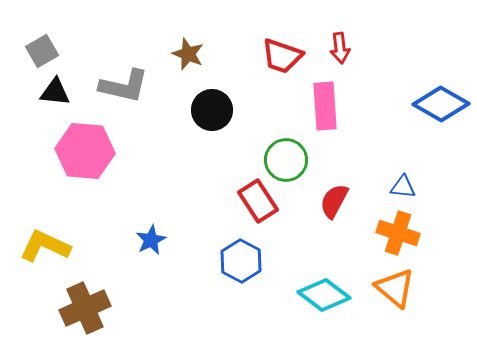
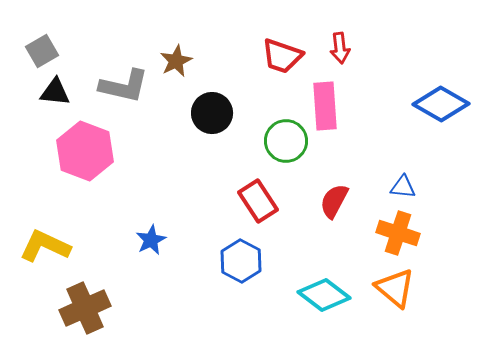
brown star: moved 12 px left, 7 px down; rotated 24 degrees clockwise
black circle: moved 3 px down
pink hexagon: rotated 16 degrees clockwise
green circle: moved 19 px up
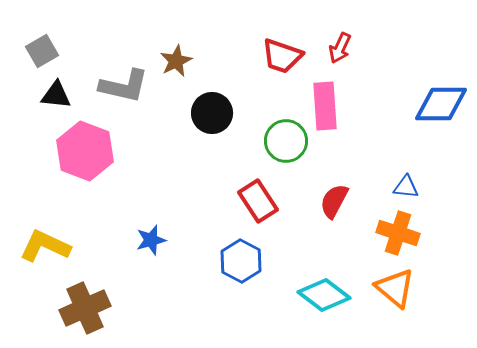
red arrow: rotated 32 degrees clockwise
black triangle: moved 1 px right, 3 px down
blue diamond: rotated 30 degrees counterclockwise
blue triangle: moved 3 px right
blue star: rotated 12 degrees clockwise
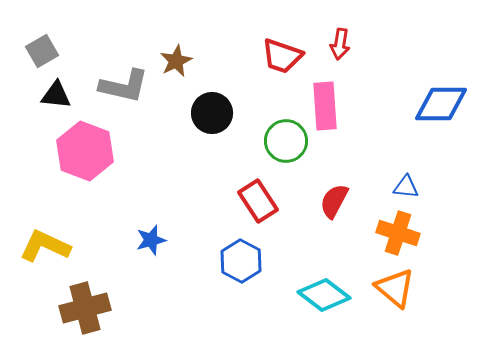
red arrow: moved 4 px up; rotated 16 degrees counterclockwise
brown cross: rotated 9 degrees clockwise
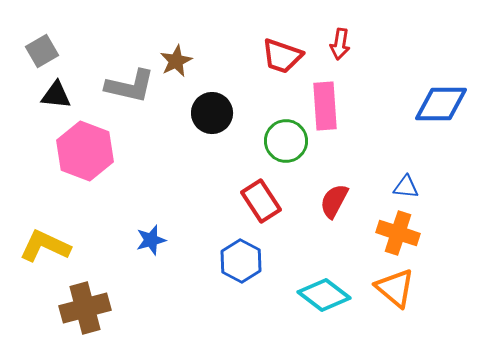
gray L-shape: moved 6 px right
red rectangle: moved 3 px right
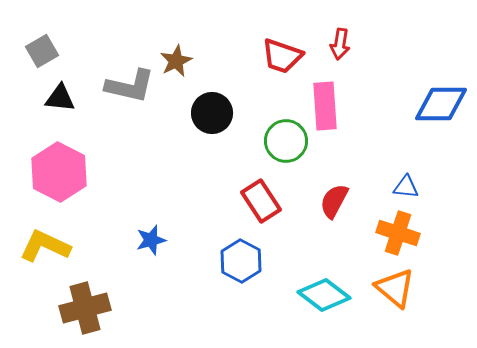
black triangle: moved 4 px right, 3 px down
pink hexagon: moved 26 px left, 21 px down; rotated 6 degrees clockwise
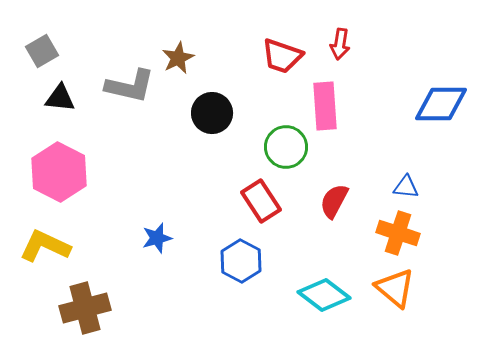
brown star: moved 2 px right, 3 px up
green circle: moved 6 px down
blue star: moved 6 px right, 2 px up
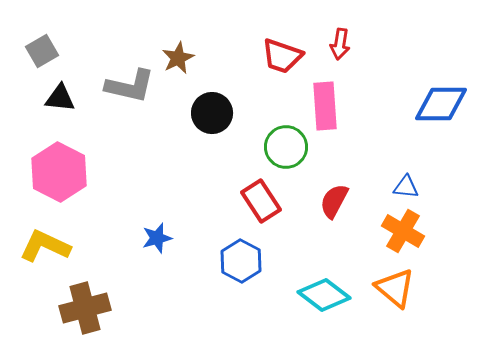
orange cross: moved 5 px right, 2 px up; rotated 12 degrees clockwise
